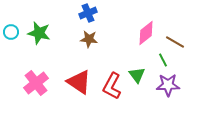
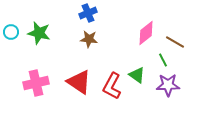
green triangle: rotated 18 degrees counterclockwise
pink cross: rotated 25 degrees clockwise
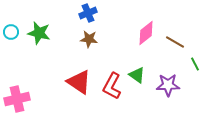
green line: moved 32 px right, 4 px down
pink cross: moved 19 px left, 16 px down
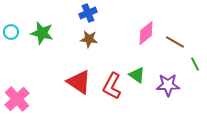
green star: moved 3 px right
pink cross: rotated 30 degrees counterclockwise
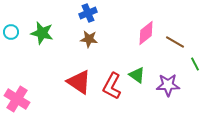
pink cross: rotated 15 degrees counterclockwise
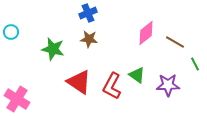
green star: moved 11 px right, 16 px down
